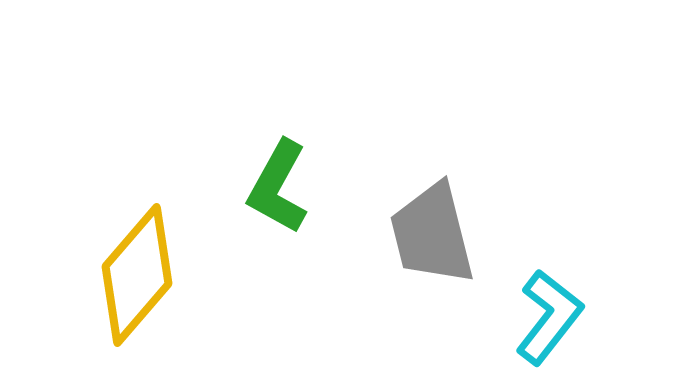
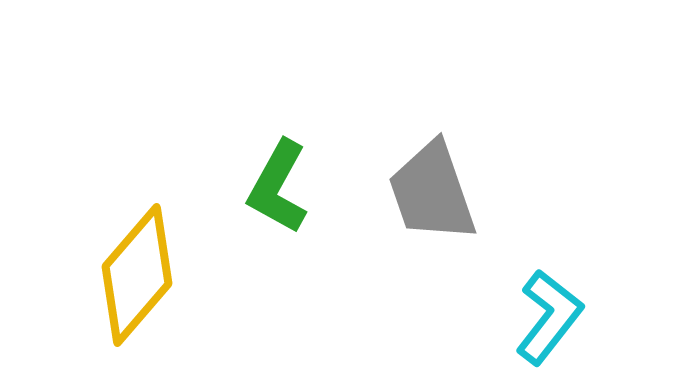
gray trapezoid: moved 42 px up; rotated 5 degrees counterclockwise
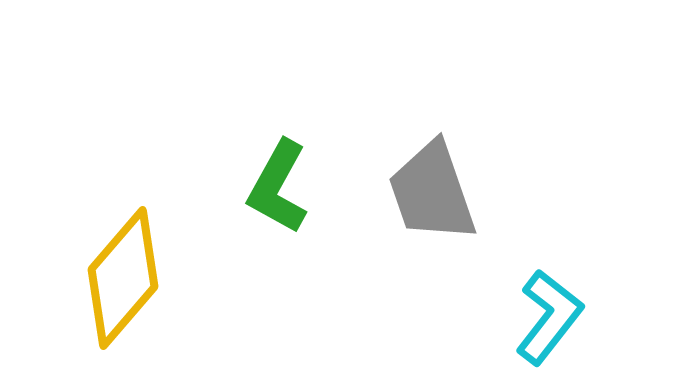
yellow diamond: moved 14 px left, 3 px down
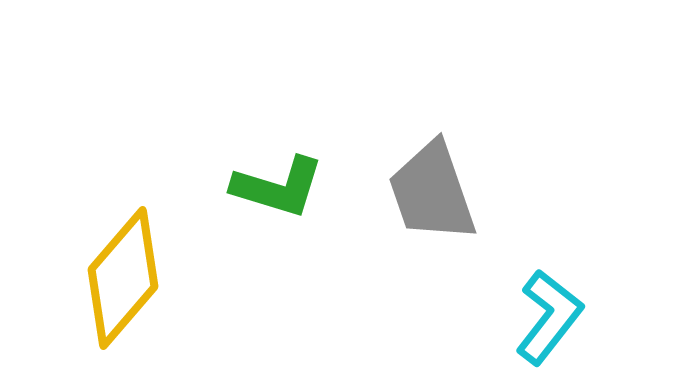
green L-shape: rotated 102 degrees counterclockwise
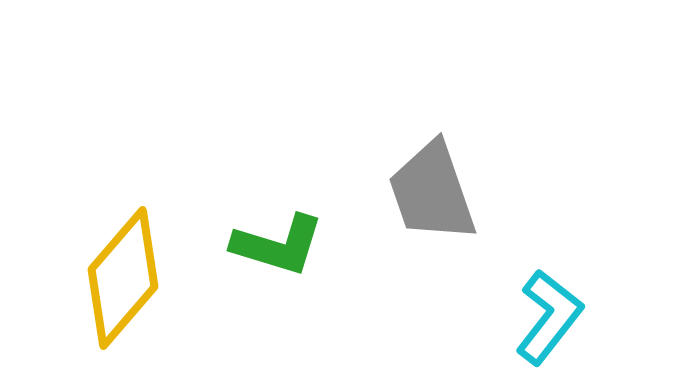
green L-shape: moved 58 px down
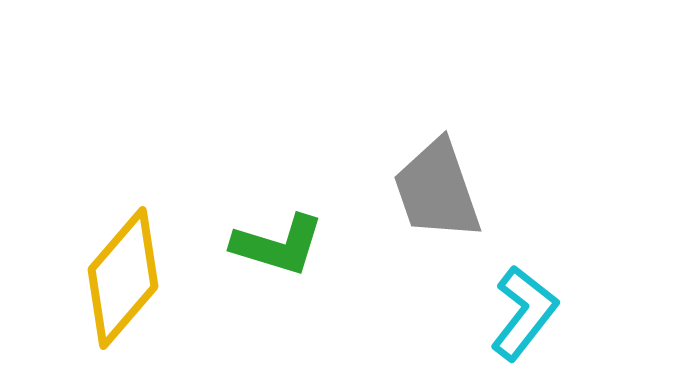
gray trapezoid: moved 5 px right, 2 px up
cyan L-shape: moved 25 px left, 4 px up
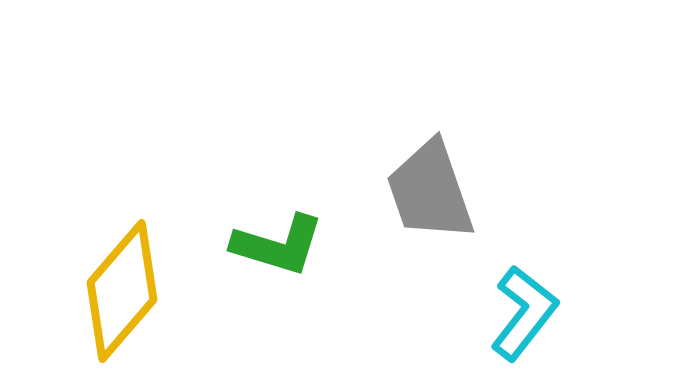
gray trapezoid: moved 7 px left, 1 px down
yellow diamond: moved 1 px left, 13 px down
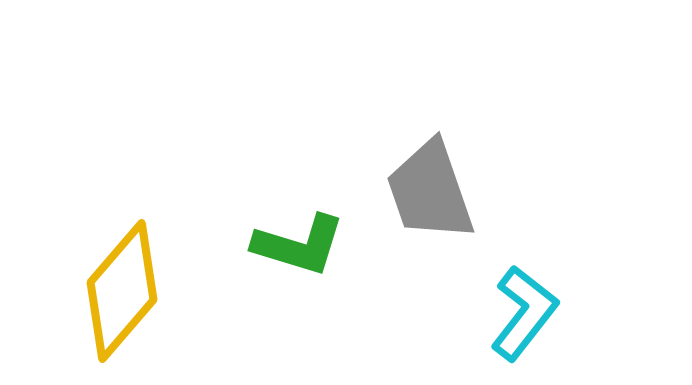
green L-shape: moved 21 px right
